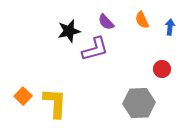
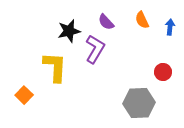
purple L-shape: rotated 44 degrees counterclockwise
red circle: moved 1 px right, 3 px down
orange square: moved 1 px right, 1 px up
yellow L-shape: moved 36 px up
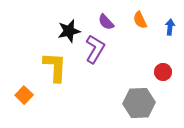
orange semicircle: moved 2 px left
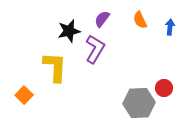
purple semicircle: moved 4 px left, 3 px up; rotated 78 degrees clockwise
red circle: moved 1 px right, 16 px down
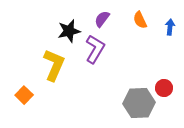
yellow L-shape: moved 1 px left, 2 px up; rotated 20 degrees clockwise
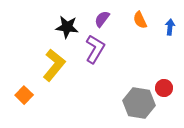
black star: moved 2 px left, 4 px up; rotated 20 degrees clockwise
yellow L-shape: rotated 16 degrees clockwise
gray hexagon: rotated 12 degrees clockwise
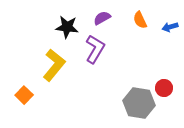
purple semicircle: moved 1 px up; rotated 24 degrees clockwise
blue arrow: rotated 112 degrees counterclockwise
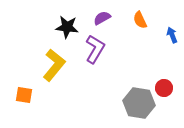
blue arrow: moved 2 px right, 8 px down; rotated 84 degrees clockwise
orange square: rotated 36 degrees counterclockwise
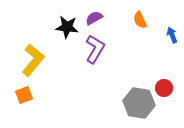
purple semicircle: moved 8 px left
yellow L-shape: moved 21 px left, 5 px up
orange square: rotated 30 degrees counterclockwise
